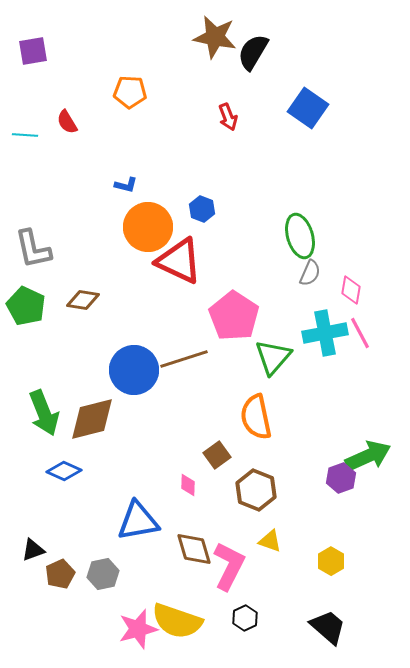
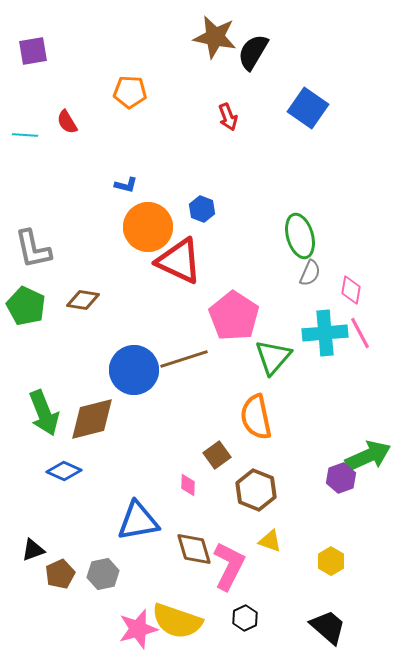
cyan cross at (325, 333): rotated 6 degrees clockwise
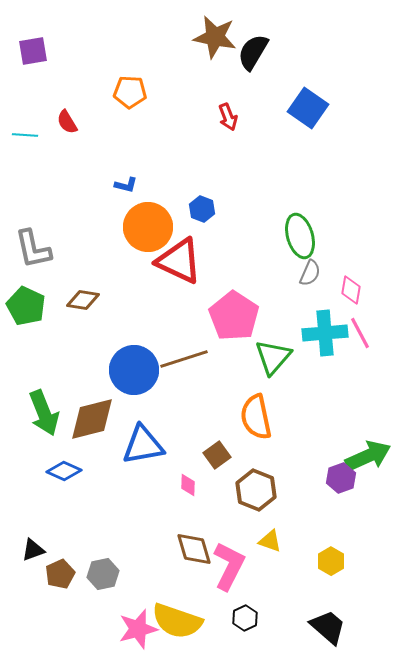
blue triangle at (138, 521): moved 5 px right, 76 px up
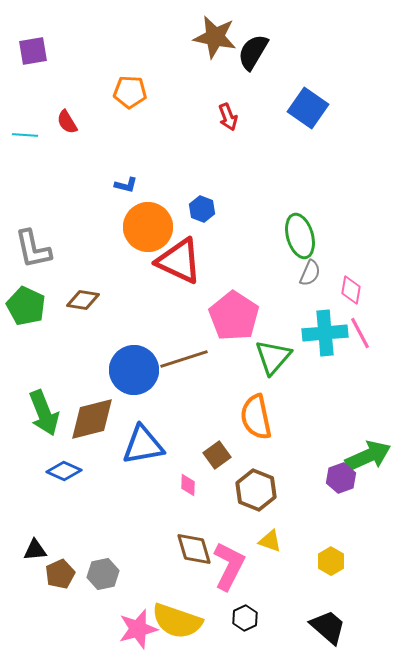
black triangle at (33, 550): moved 2 px right; rotated 15 degrees clockwise
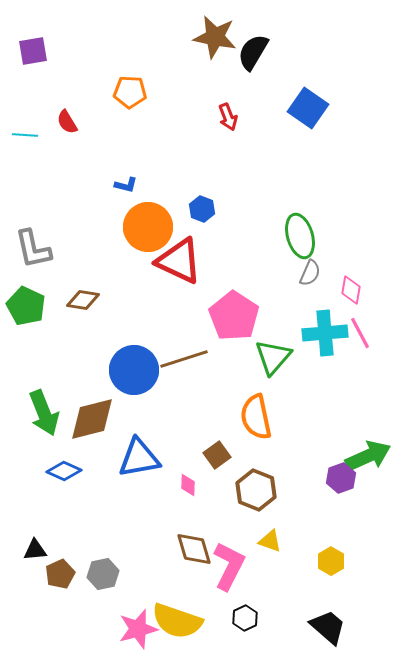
blue triangle at (143, 445): moved 4 px left, 13 px down
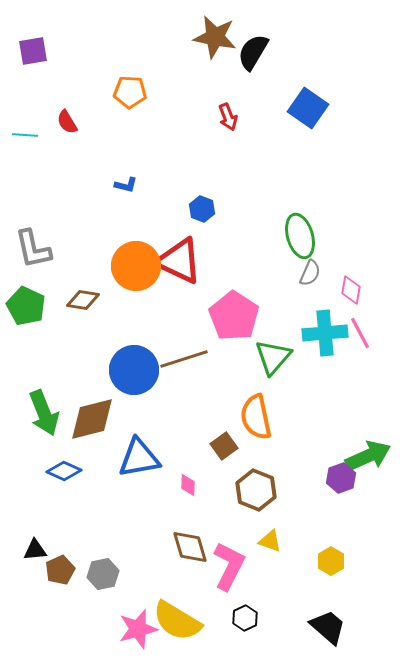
orange circle at (148, 227): moved 12 px left, 39 px down
brown square at (217, 455): moved 7 px right, 9 px up
brown diamond at (194, 549): moved 4 px left, 2 px up
brown pentagon at (60, 574): moved 4 px up
yellow semicircle at (177, 621): rotated 12 degrees clockwise
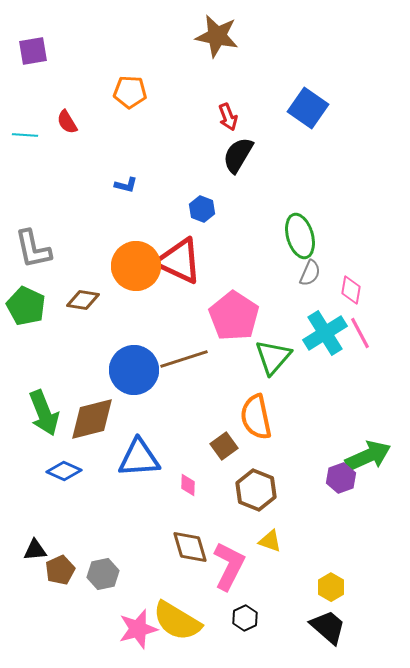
brown star at (215, 37): moved 2 px right, 1 px up
black semicircle at (253, 52): moved 15 px left, 103 px down
cyan cross at (325, 333): rotated 27 degrees counterclockwise
blue triangle at (139, 458): rotated 6 degrees clockwise
yellow hexagon at (331, 561): moved 26 px down
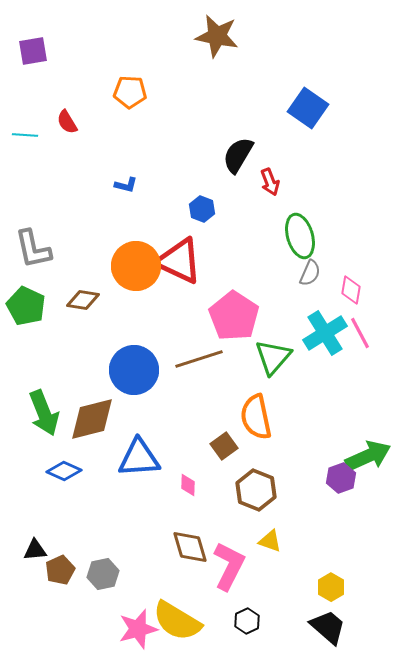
red arrow at (228, 117): moved 42 px right, 65 px down
brown line at (184, 359): moved 15 px right
black hexagon at (245, 618): moved 2 px right, 3 px down
